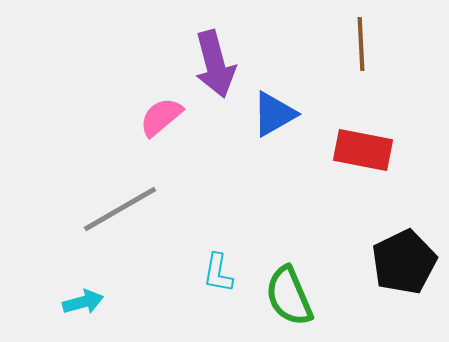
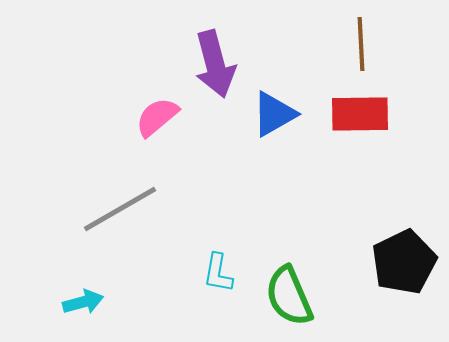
pink semicircle: moved 4 px left
red rectangle: moved 3 px left, 36 px up; rotated 12 degrees counterclockwise
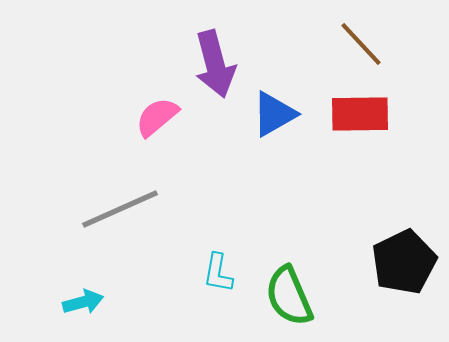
brown line: rotated 40 degrees counterclockwise
gray line: rotated 6 degrees clockwise
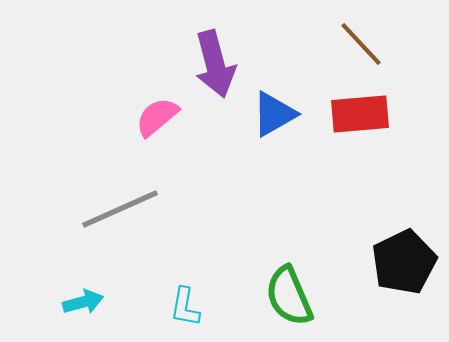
red rectangle: rotated 4 degrees counterclockwise
cyan L-shape: moved 33 px left, 34 px down
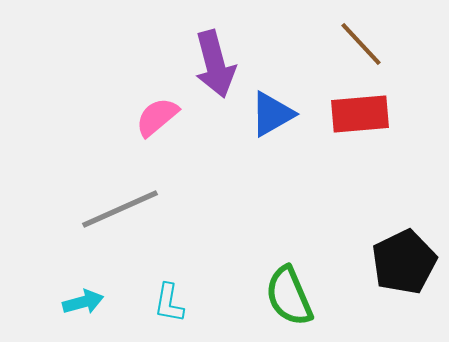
blue triangle: moved 2 px left
cyan L-shape: moved 16 px left, 4 px up
